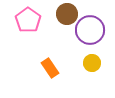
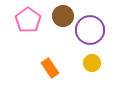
brown circle: moved 4 px left, 2 px down
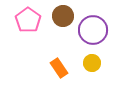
purple circle: moved 3 px right
orange rectangle: moved 9 px right
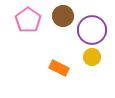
purple circle: moved 1 px left
yellow circle: moved 6 px up
orange rectangle: rotated 30 degrees counterclockwise
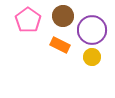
orange rectangle: moved 1 px right, 23 px up
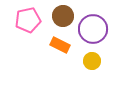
pink pentagon: rotated 25 degrees clockwise
purple circle: moved 1 px right, 1 px up
yellow circle: moved 4 px down
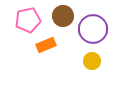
orange rectangle: moved 14 px left; rotated 48 degrees counterclockwise
